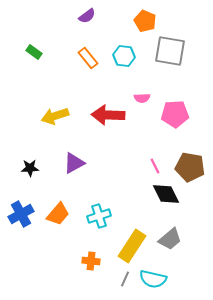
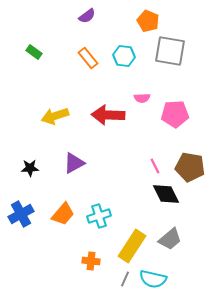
orange pentagon: moved 3 px right
orange trapezoid: moved 5 px right
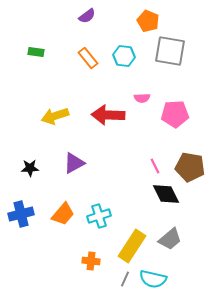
green rectangle: moved 2 px right; rotated 28 degrees counterclockwise
blue cross: rotated 15 degrees clockwise
